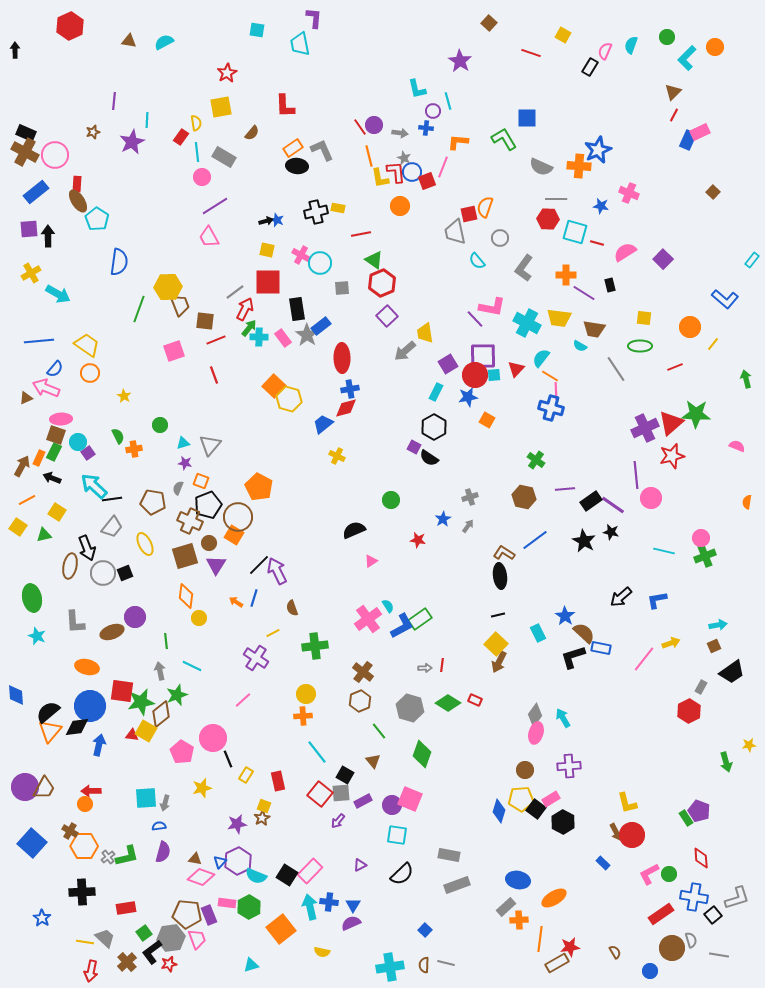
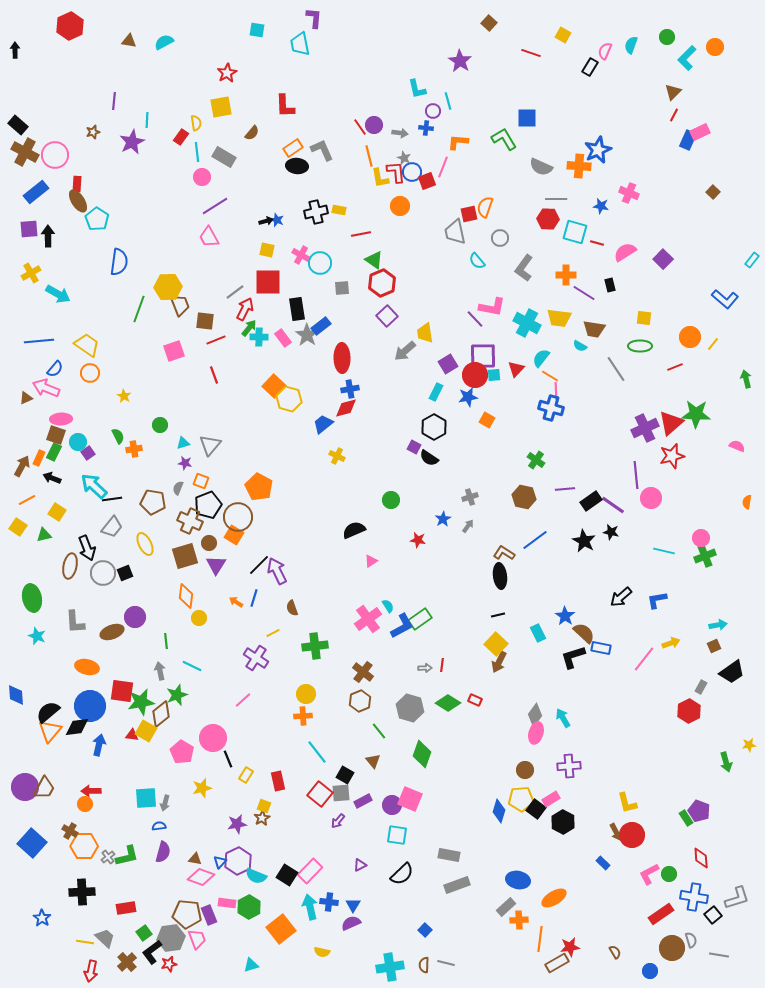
black rectangle at (26, 133): moved 8 px left, 8 px up; rotated 18 degrees clockwise
yellow rectangle at (338, 208): moved 1 px right, 2 px down
orange circle at (690, 327): moved 10 px down
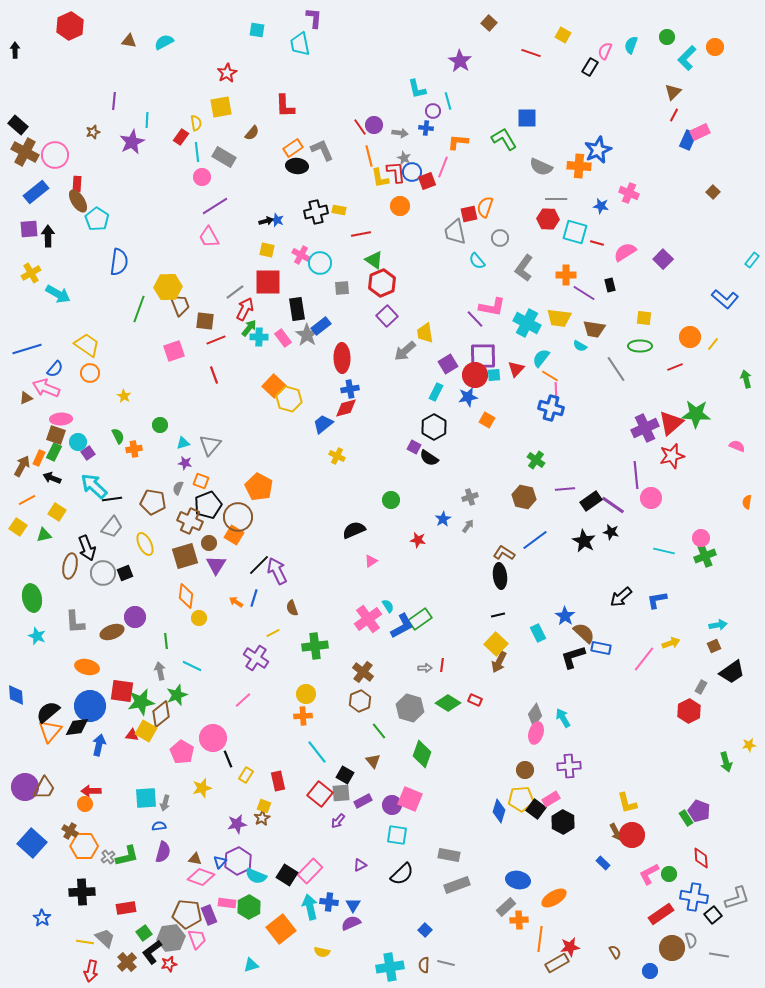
blue line at (39, 341): moved 12 px left, 8 px down; rotated 12 degrees counterclockwise
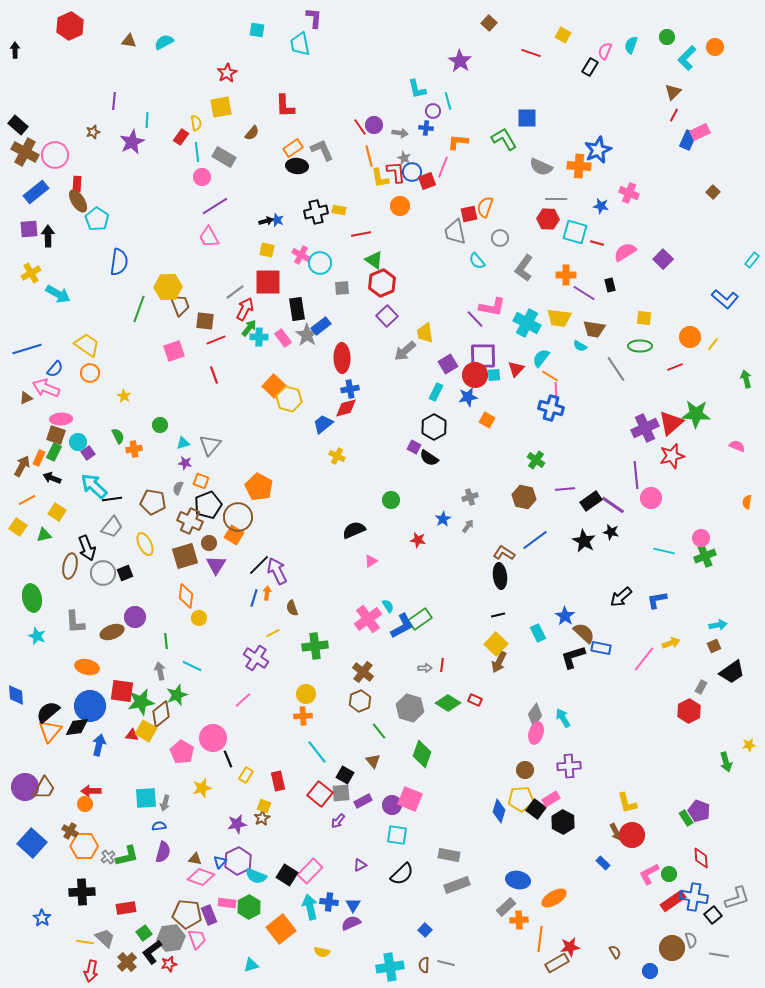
orange arrow at (236, 602): moved 31 px right, 9 px up; rotated 64 degrees clockwise
red rectangle at (661, 914): moved 12 px right, 13 px up
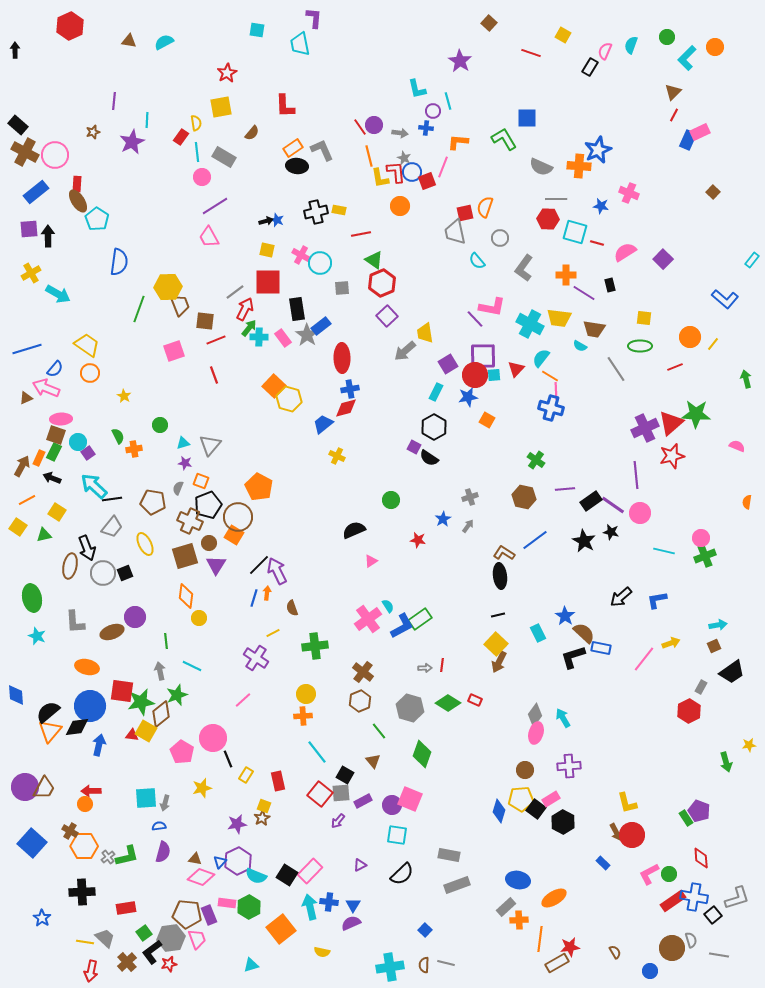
red square at (469, 214): moved 4 px left, 1 px up
cyan cross at (527, 323): moved 3 px right, 1 px down
pink circle at (651, 498): moved 11 px left, 15 px down
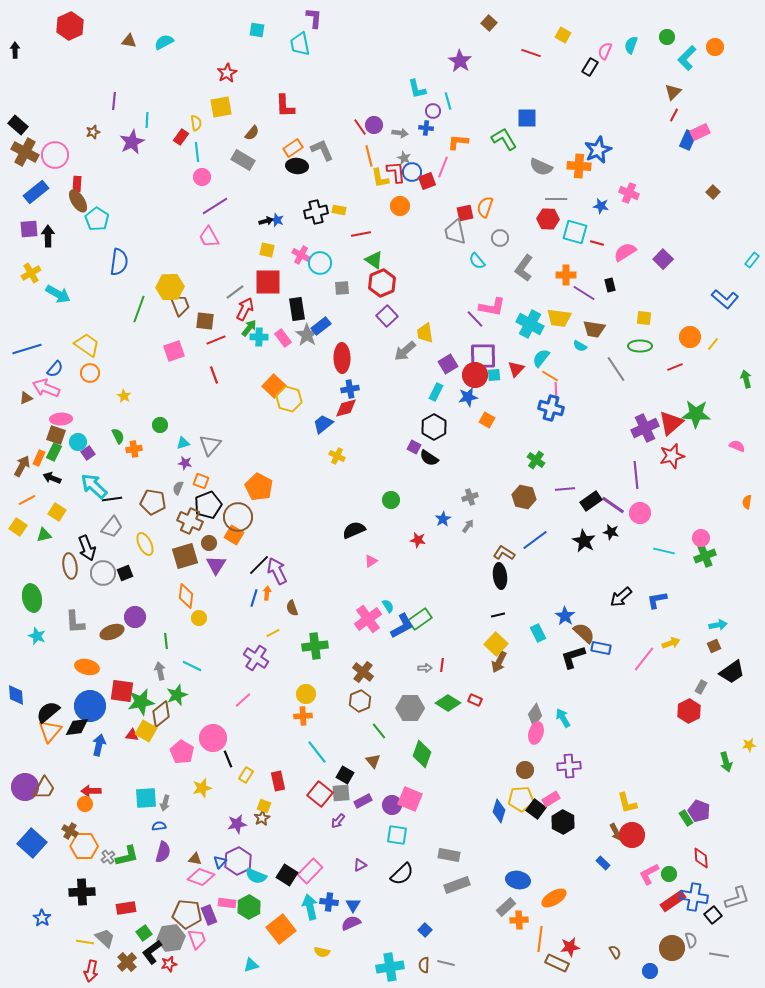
gray rectangle at (224, 157): moved 19 px right, 3 px down
yellow hexagon at (168, 287): moved 2 px right
brown ellipse at (70, 566): rotated 20 degrees counterclockwise
gray hexagon at (410, 708): rotated 16 degrees counterclockwise
brown rectangle at (557, 963): rotated 55 degrees clockwise
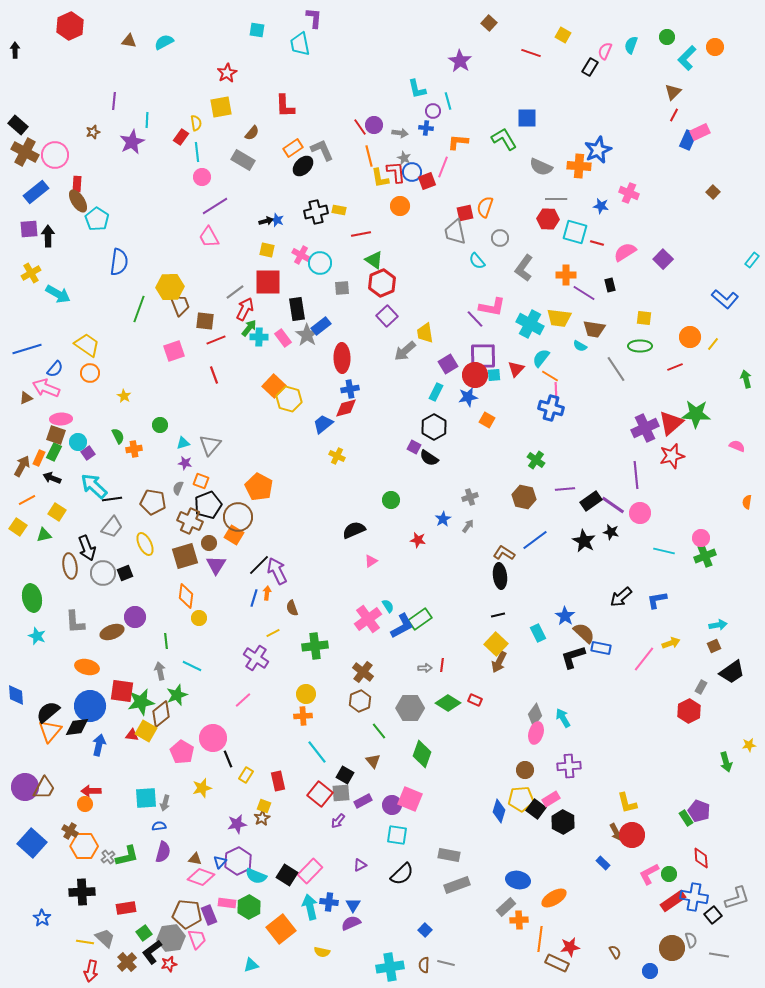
black ellipse at (297, 166): moved 6 px right; rotated 50 degrees counterclockwise
